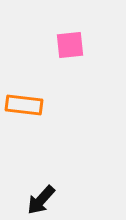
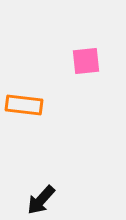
pink square: moved 16 px right, 16 px down
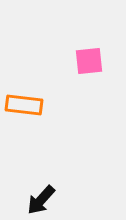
pink square: moved 3 px right
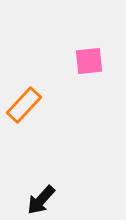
orange rectangle: rotated 54 degrees counterclockwise
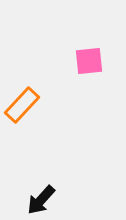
orange rectangle: moved 2 px left
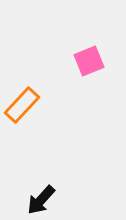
pink square: rotated 16 degrees counterclockwise
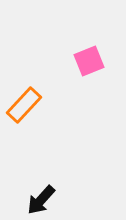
orange rectangle: moved 2 px right
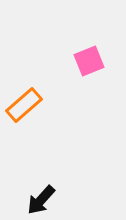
orange rectangle: rotated 6 degrees clockwise
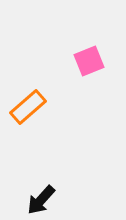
orange rectangle: moved 4 px right, 2 px down
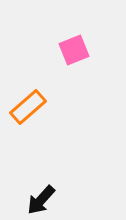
pink square: moved 15 px left, 11 px up
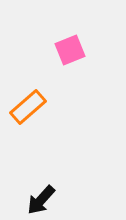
pink square: moved 4 px left
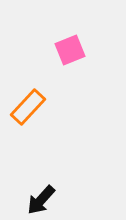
orange rectangle: rotated 6 degrees counterclockwise
